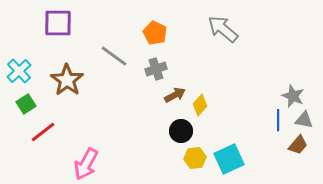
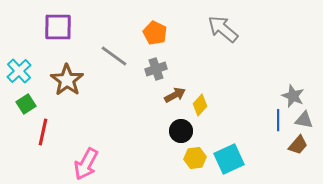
purple square: moved 4 px down
red line: rotated 40 degrees counterclockwise
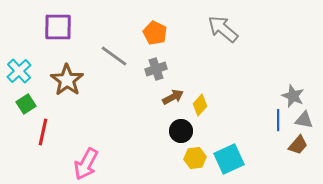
brown arrow: moved 2 px left, 2 px down
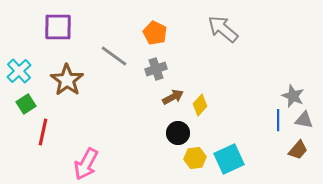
black circle: moved 3 px left, 2 px down
brown trapezoid: moved 5 px down
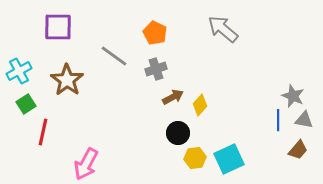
cyan cross: rotated 15 degrees clockwise
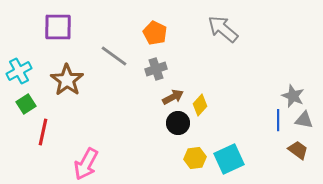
black circle: moved 10 px up
brown trapezoid: rotated 95 degrees counterclockwise
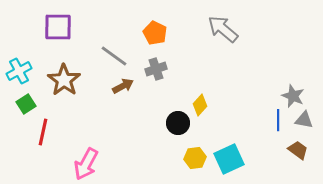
brown star: moved 3 px left
brown arrow: moved 50 px left, 11 px up
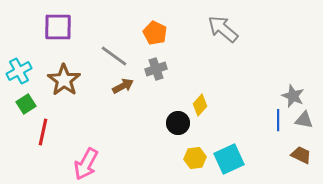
brown trapezoid: moved 3 px right, 5 px down; rotated 10 degrees counterclockwise
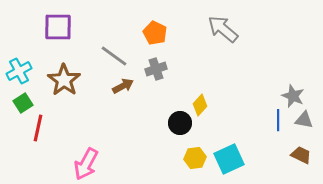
green square: moved 3 px left, 1 px up
black circle: moved 2 px right
red line: moved 5 px left, 4 px up
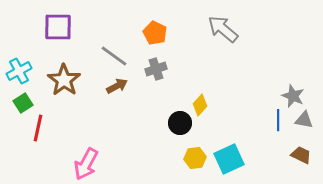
brown arrow: moved 6 px left
